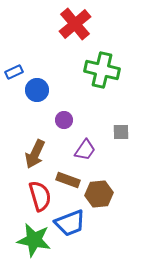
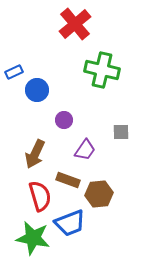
green star: moved 1 px left, 2 px up
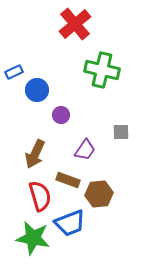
purple circle: moved 3 px left, 5 px up
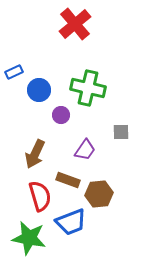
green cross: moved 14 px left, 18 px down
blue circle: moved 2 px right
blue trapezoid: moved 1 px right, 1 px up
green star: moved 4 px left
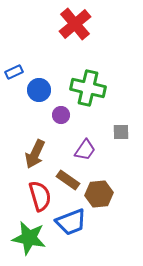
brown rectangle: rotated 15 degrees clockwise
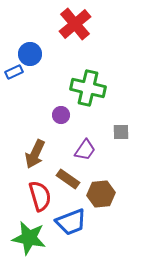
blue circle: moved 9 px left, 36 px up
brown rectangle: moved 1 px up
brown hexagon: moved 2 px right
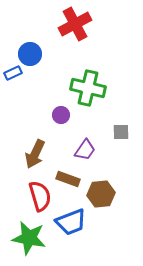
red cross: rotated 12 degrees clockwise
blue rectangle: moved 1 px left, 1 px down
brown rectangle: rotated 15 degrees counterclockwise
